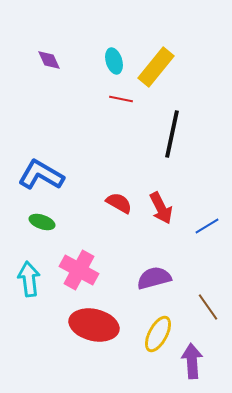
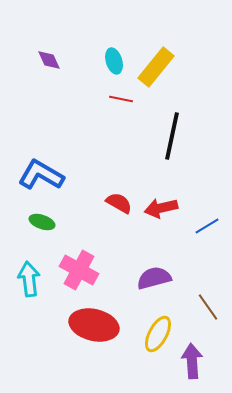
black line: moved 2 px down
red arrow: rotated 104 degrees clockwise
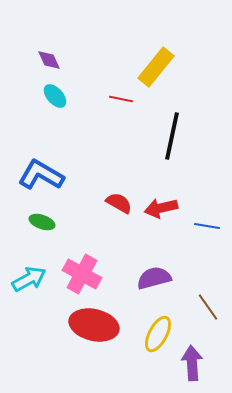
cyan ellipse: moved 59 px left, 35 px down; rotated 25 degrees counterclockwise
blue line: rotated 40 degrees clockwise
pink cross: moved 3 px right, 4 px down
cyan arrow: rotated 68 degrees clockwise
purple arrow: moved 2 px down
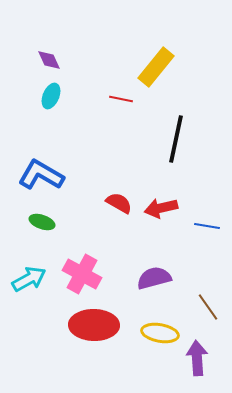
cyan ellipse: moved 4 px left; rotated 65 degrees clockwise
black line: moved 4 px right, 3 px down
red ellipse: rotated 12 degrees counterclockwise
yellow ellipse: moved 2 px right, 1 px up; rotated 72 degrees clockwise
purple arrow: moved 5 px right, 5 px up
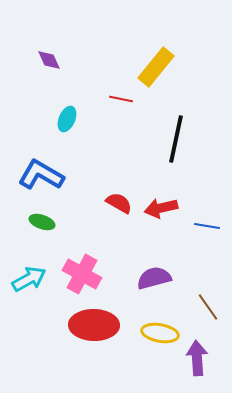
cyan ellipse: moved 16 px right, 23 px down
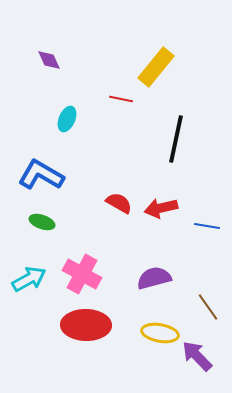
red ellipse: moved 8 px left
purple arrow: moved 2 px up; rotated 40 degrees counterclockwise
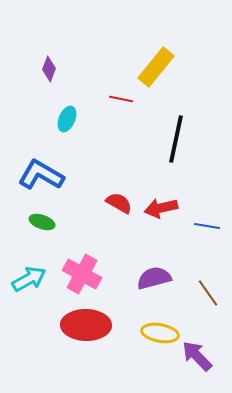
purple diamond: moved 9 px down; rotated 45 degrees clockwise
brown line: moved 14 px up
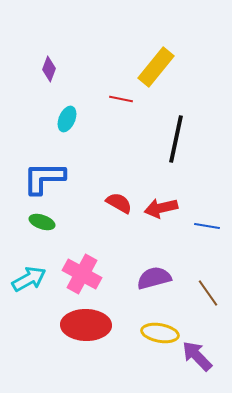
blue L-shape: moved 3 px right, 3 px down; rotated 30 degrees counterclockwise
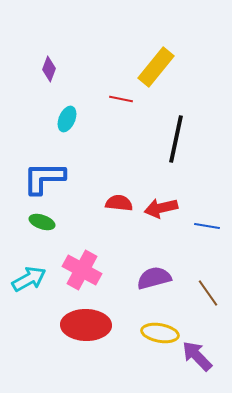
red semicircle: rotated 24 degrees counterclockwise
pink cross: moved 4 px up
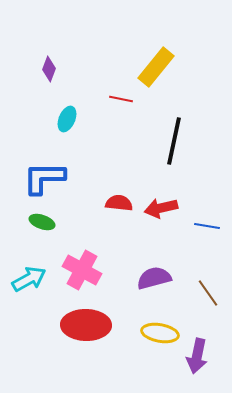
black line: moved 2 px left, 2 px down
purple arrow: rotated 124 degrees counterclockwise
